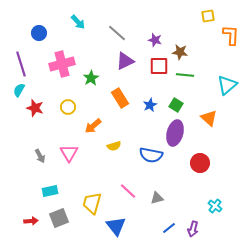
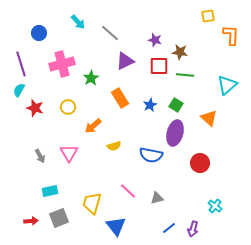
gray line: moved 7 px left
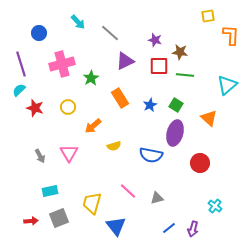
cyan semicircle: rotated 16 degrees clockwise
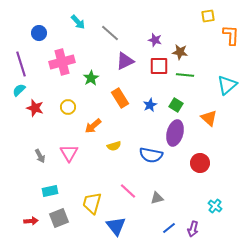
pink cross: moved 2 px up
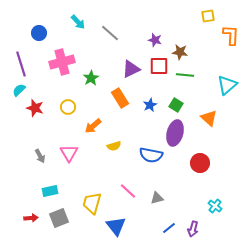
purple triangle: moved 6 px right, 8 px down
red arrow: moved 3 px up
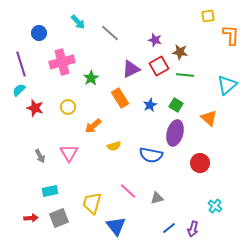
red square: rotated 30 degrees counterclockwise
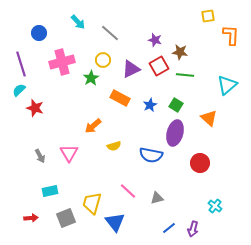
orange rectangle: rotated 30 degrees counterclockwise
yellow circle: moved 35 px right, 47 px up
gray square: moved 7 px right
blue triangle: moved 1 px left, 4 px up
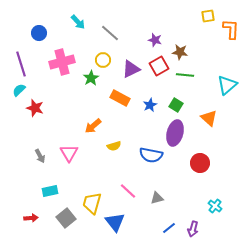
orange L-shape: moved 6 px up
gray square: rotated 18 degrees counterclockwise
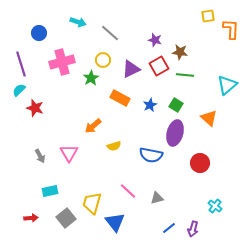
cyan arrow: rotated 28 degrees counterclockwise
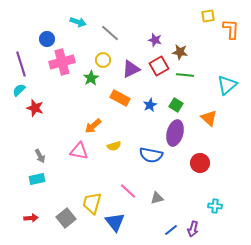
blue circle: moved 8 px right, 6 px down
pink triangle: moved 10 px right, 2 px up; rotated 48 degrees counterclockwise
cyan rectangle: moved 13 px left, 12 px up
cyan cross: rotated 32 degrees counterclockwise
blue line: moved 2 px right, 2 px down
